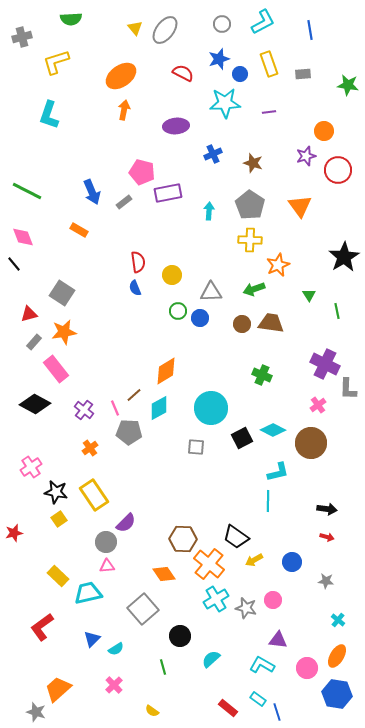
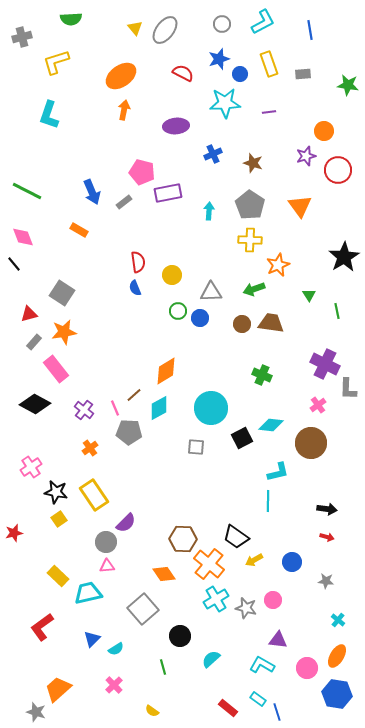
cyan diamond at (273, 430): moved 2 px left, 5 px up; rotated 20 degrees counterclockwise
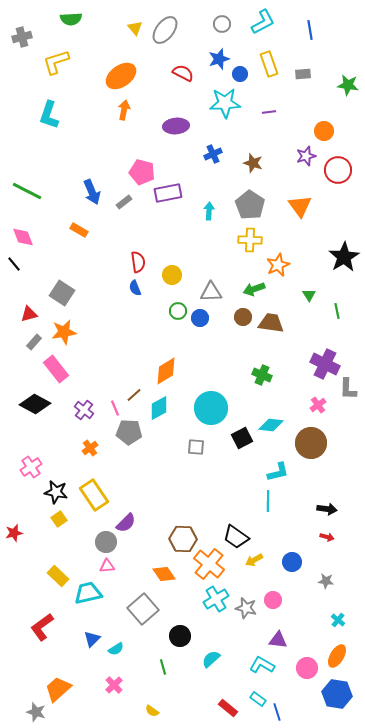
brown circle at (242, 324): moved 1 px right, 7 px up
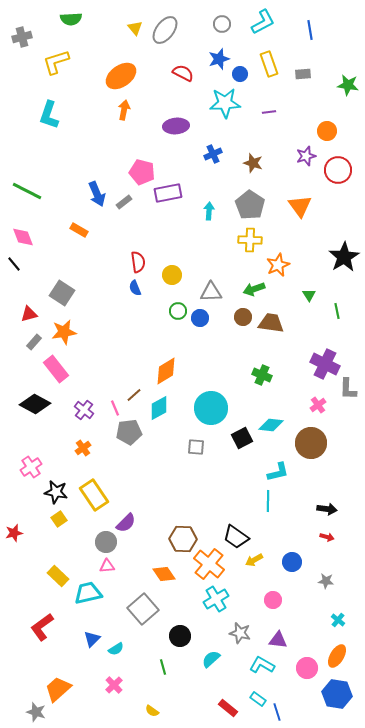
orange circle at (324, 131): moved 3 px right
blue arrow at (92, 192): moved 5 px right, 2 px down
gray pentagon at (129, 432): rotated 10 degrees counterclockwise
orange cross at (90, 448): moved 7 px left
gray star at (246, 608): moved 6 px left, 25 px down
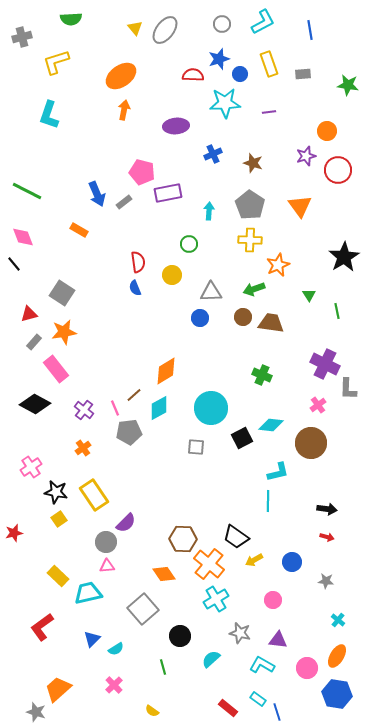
red semicircle at (183, 73): moved 10 px right, 2 px down; rotated 25 degrees counterclockwise
green circle at (178, 311): moved 11 px right, 67 px up
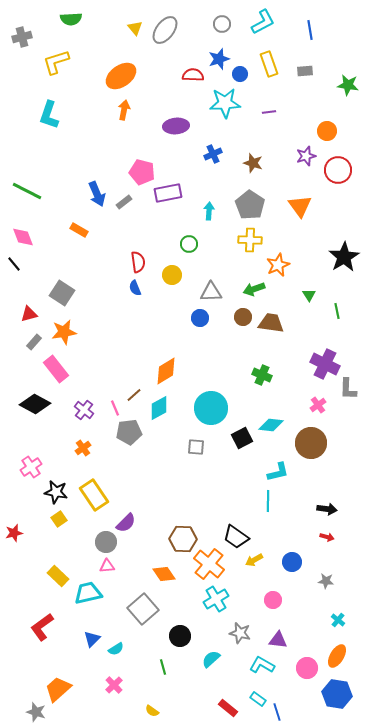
gray rectangle at (303, 74): moved 2 px right, 3 px up
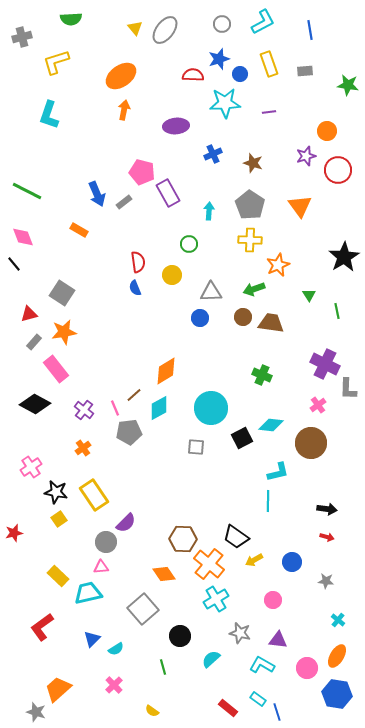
purple rectangle at (168, 193): rotated 72 degrees clockwise
pink triangle at (107, 566): moved 6 px left, 1 px down
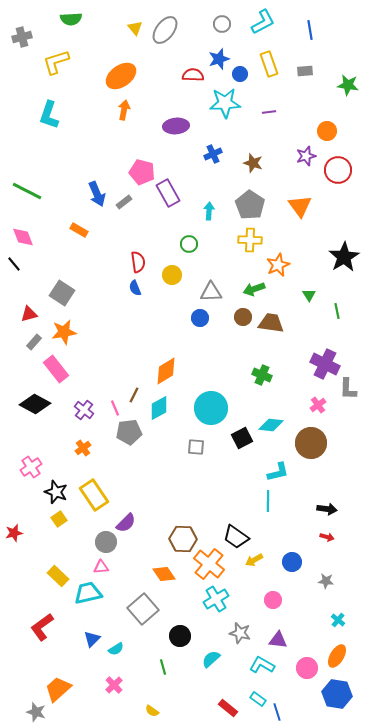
brown line at (134, 395): rotated 21 degrees counterclockwise
black star at (56, 492): rotated 10 degrees clockwise
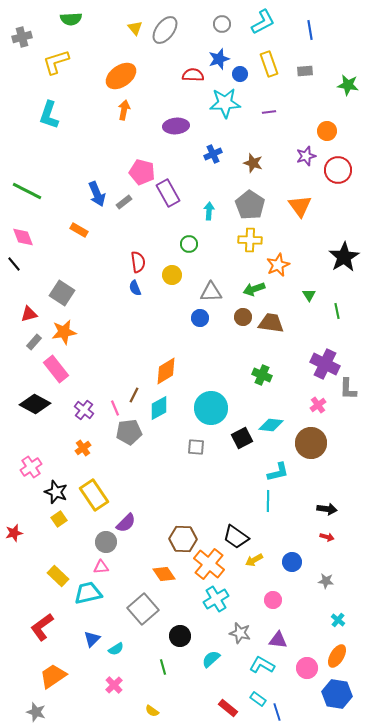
orange trapezoid at (58, 689): moved 5 px left, 13 px up; rotated 8 degrees clockwise
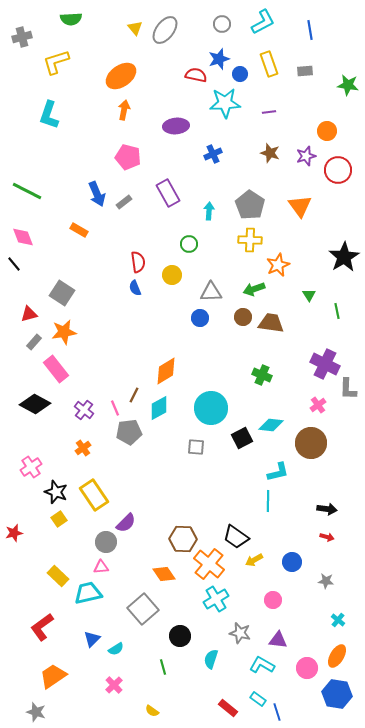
red semicircle at (193, 75): moved 3 px right; rotated 10 degrees clockwise
brown star at (253, 163): moved 17 px right, 10 px up
pink pentagon at (142, 172): moved 14 px left, 15 px up
cyan semicircle at (211, 659): rotated 30 degrees counterclockwise
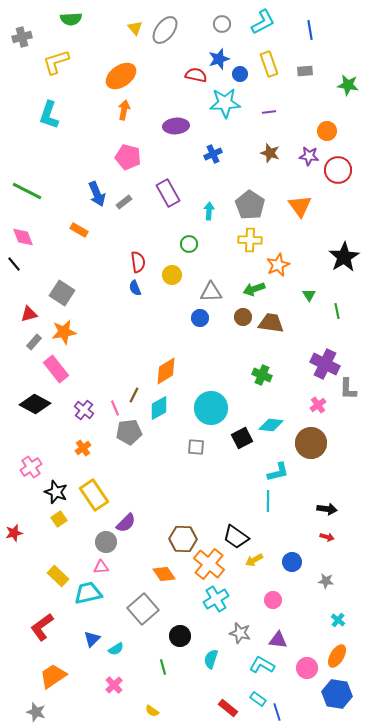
purple star at (306, 156): moved 3 px right; rotated 24 degrees clockwise
